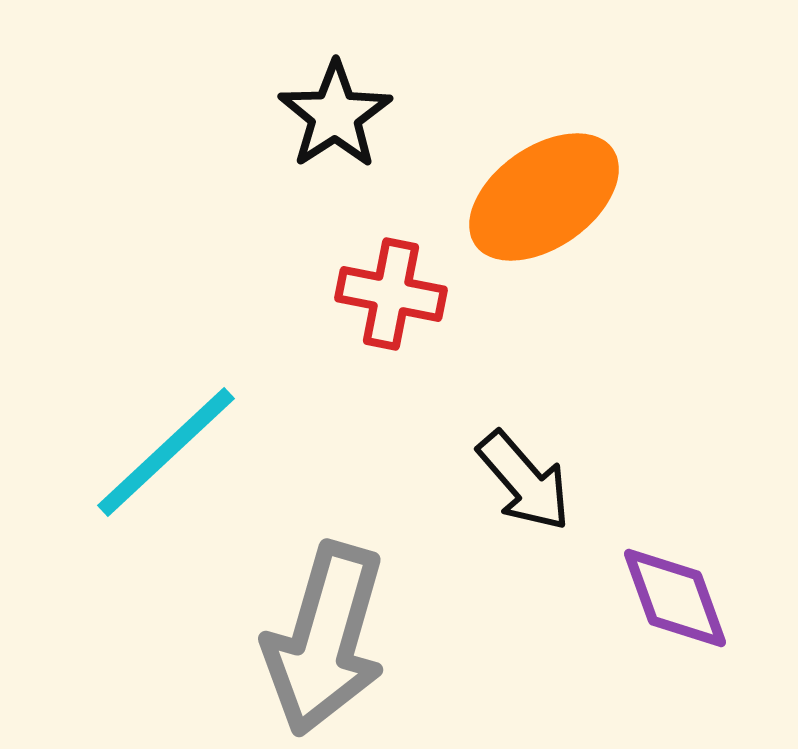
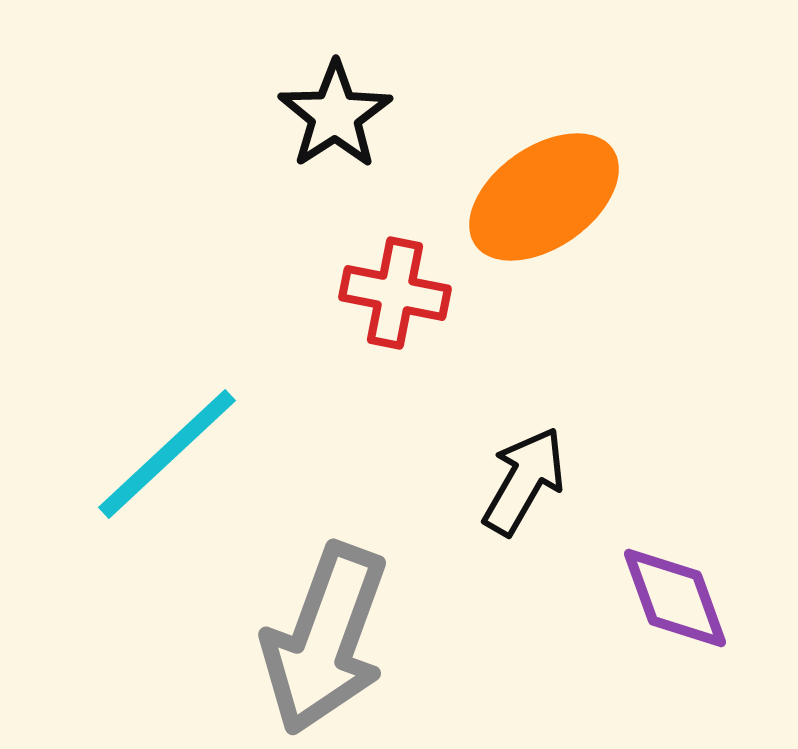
red cross: moved 4 px right, 1 px up
cyan line: moved 1 px right, 2 px down
black arrow: rotated 109 degrees counterclockwise
gray arrow: rotated 4 degrees clockwise
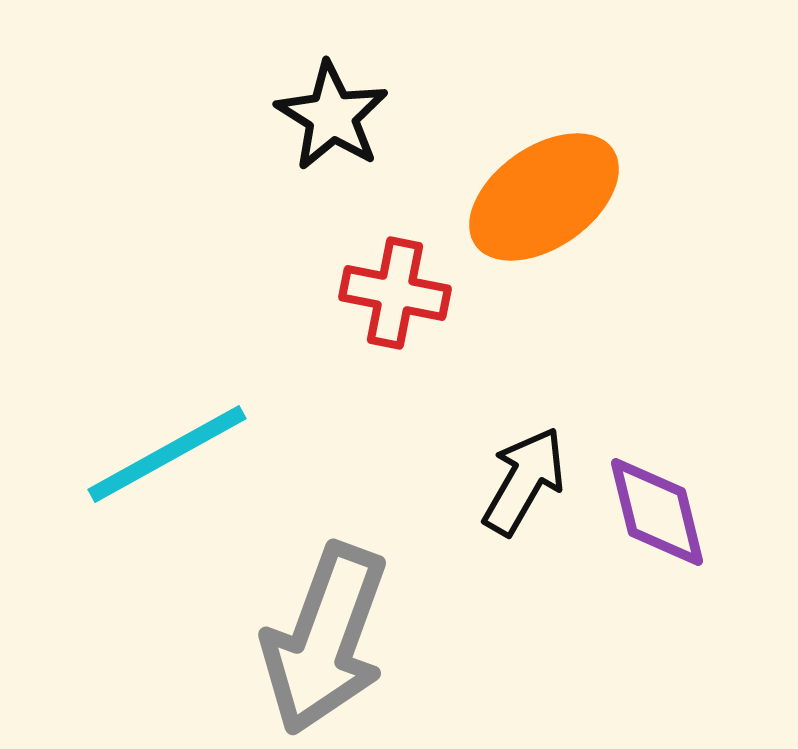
black star: moved 3 px left, 1 px down; rotated 7 degrees counterclockwise
cyan line: rotated 14 degrees clockwise
purple diamond: moved 18 px left, 86 px up; rotated 6 degrees clockwise
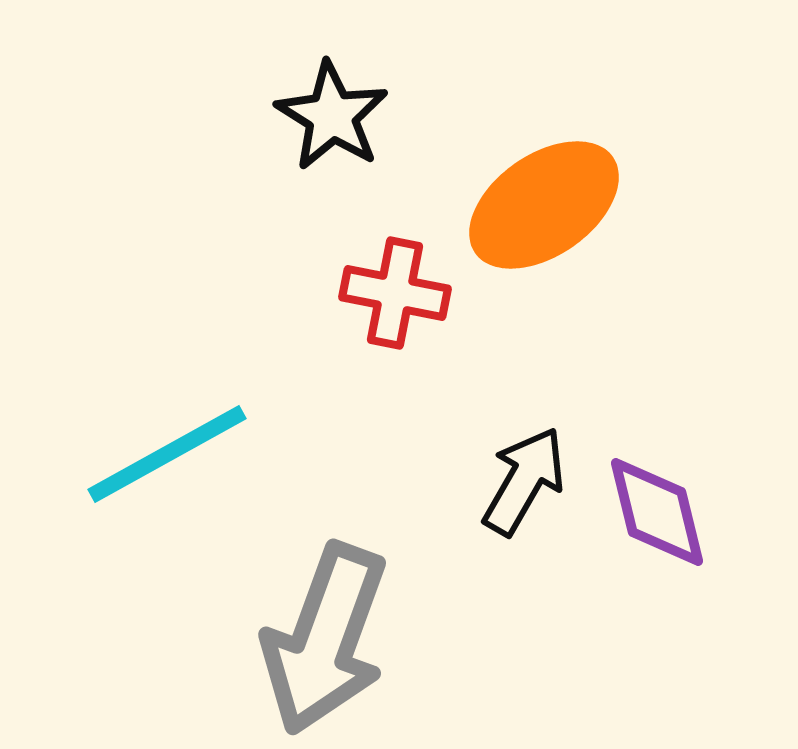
orange ellipse: moved 8 px down
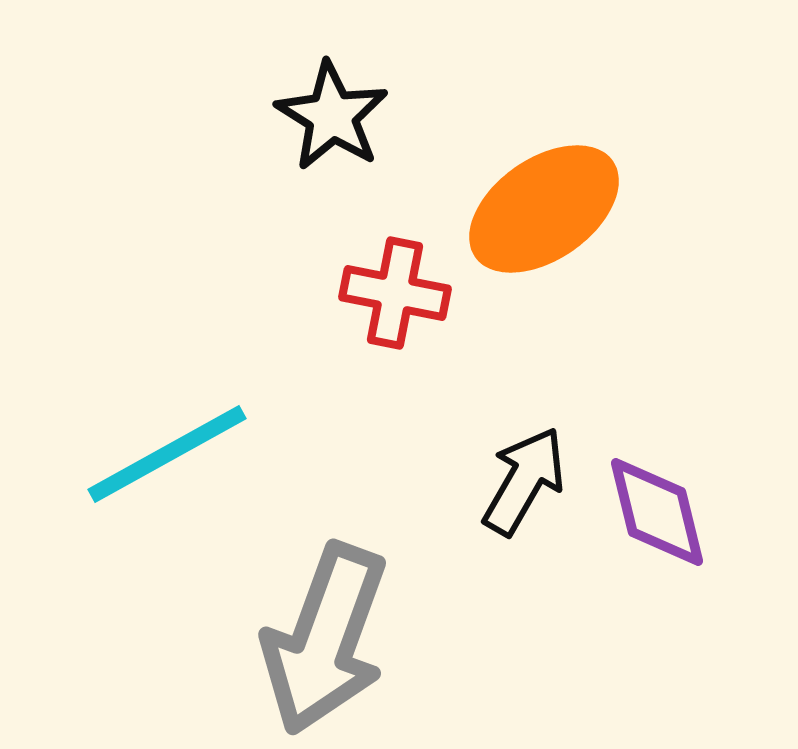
orange ellipse: moved 4 px down
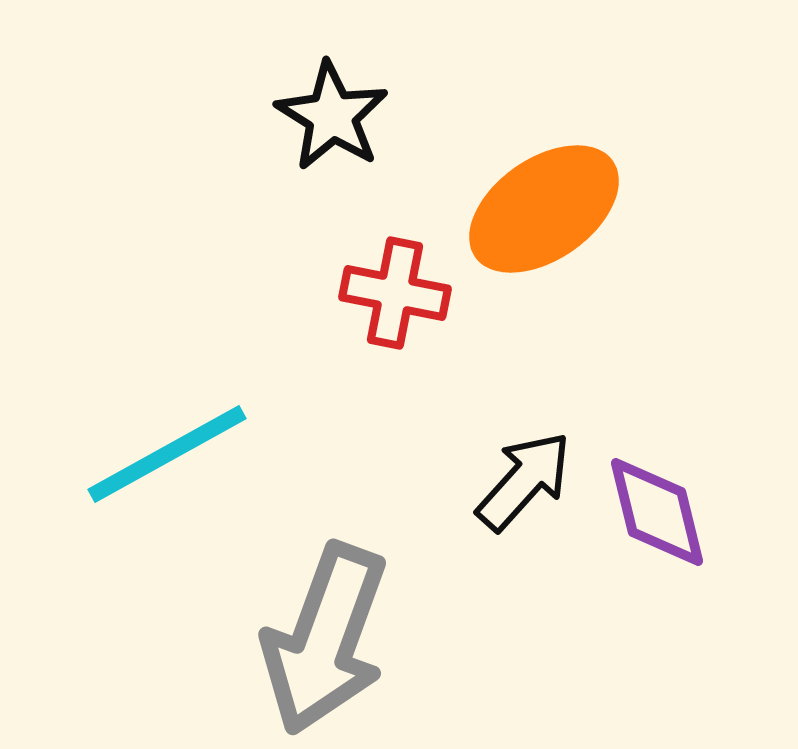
black arrow: rotated 12 degrees clockwise
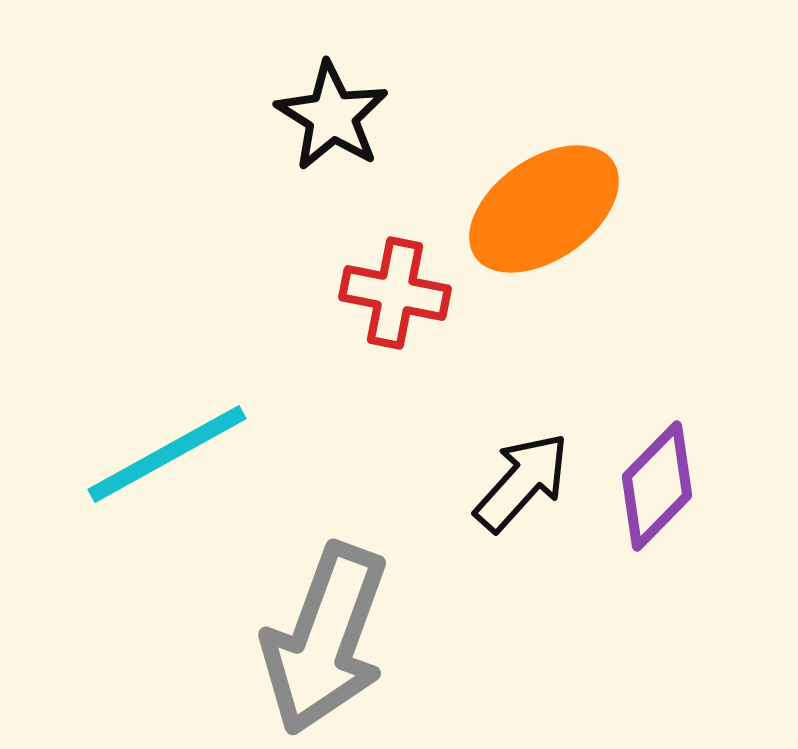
black arrow: moved 2 px left, 1 px down
purple diamond: moved 26 px up; rotated 58 degrees clockwise
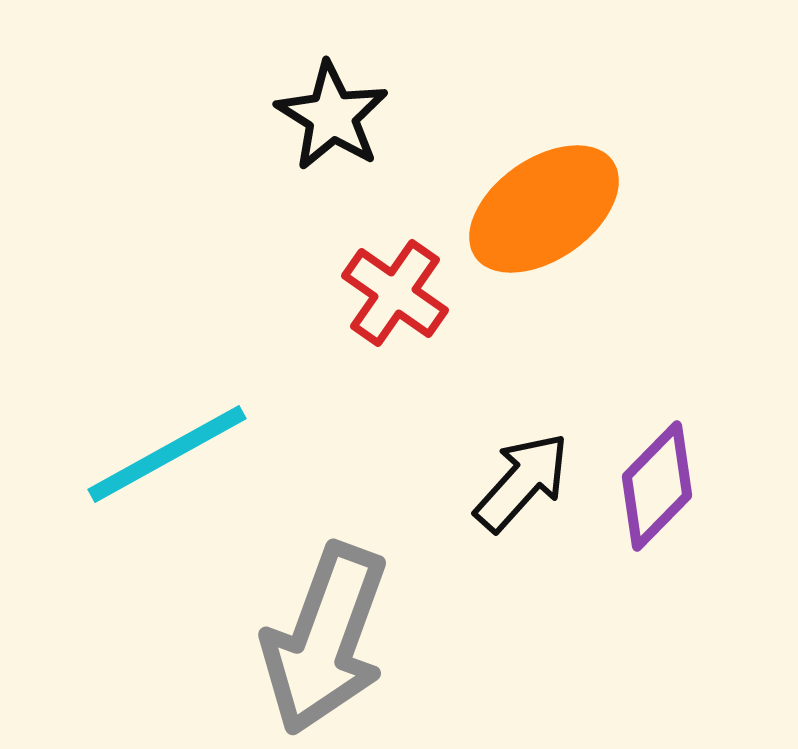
red cross: rotated 24 degrees clockwise
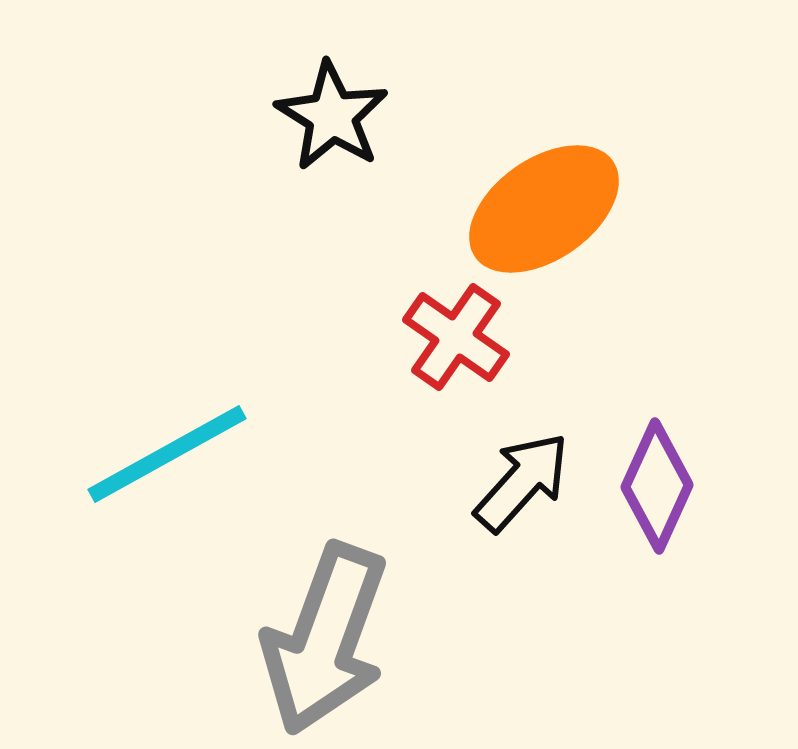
red cross: moved 61 px right, 44 px down
purple diamond: rotated 20 degrees counterclockwise
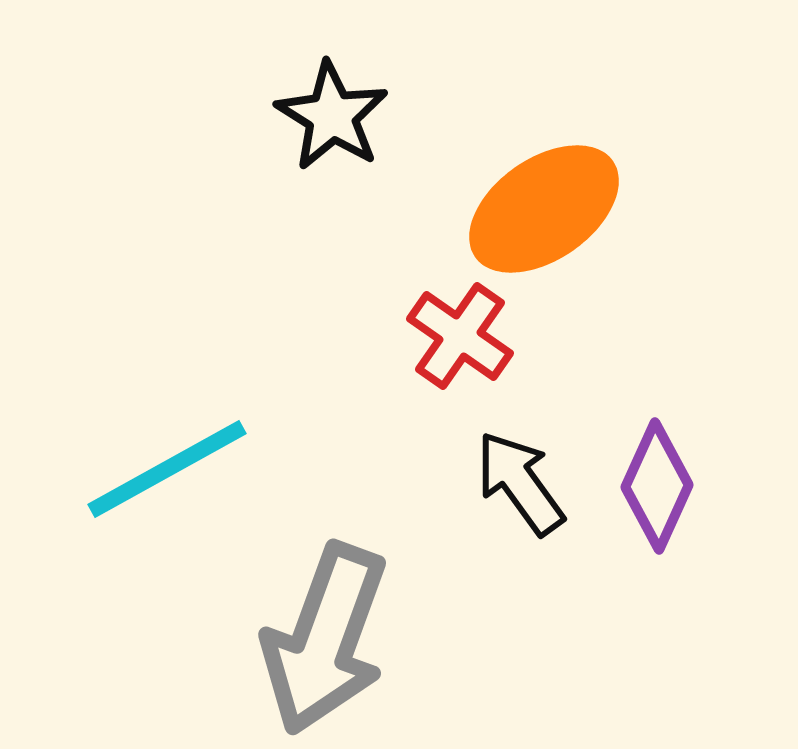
red cross: moved 4 px right, 1 px up
cyan line: moved 15 px down
black arrow: moved 2 px left, 1 px down; rotated 78 degrees counterclockwise
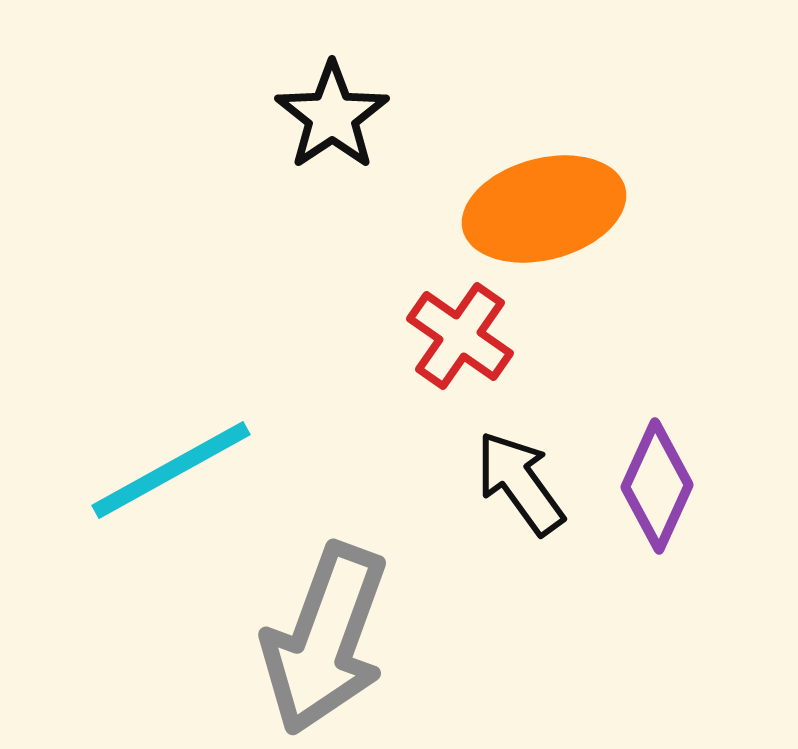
black star: rotated 6 degrees clockwise
orange ellipse: rotated 20 degrees clockwise
cyan line: moved 4 px right, 1 px down
